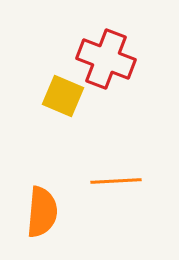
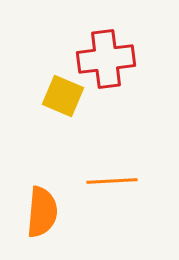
red cross: rotated 28 degrees counterclockwise
orange line: moved 4 px left
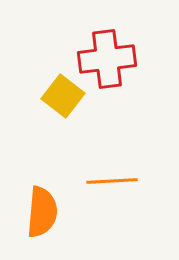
red cross: moved 1 px right
yellow square: rotated 15 degrees clockwise
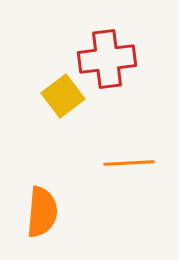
yellow square: rotated 15 degrees clockwise
orange line: moved 17 px right, 18 px up
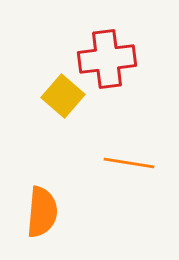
yellow square: rotated 12 degrees counterclockwise
orange line: rotated 12 degrees clockwise
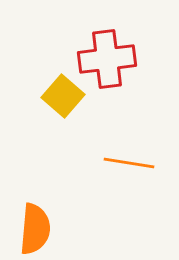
orange semicircle: moved 7 px left, 17 px down
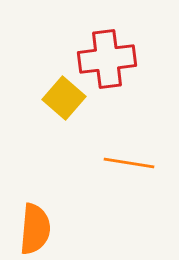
yellow square: moved 1 px right, 2 px down
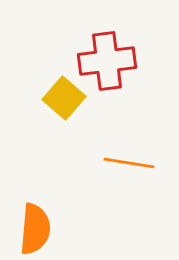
red cross: moved 2 px down
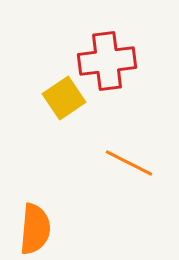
yellow square: rotated 15 degrees clockwise
orange line: rotated 18 degrees clockwise
